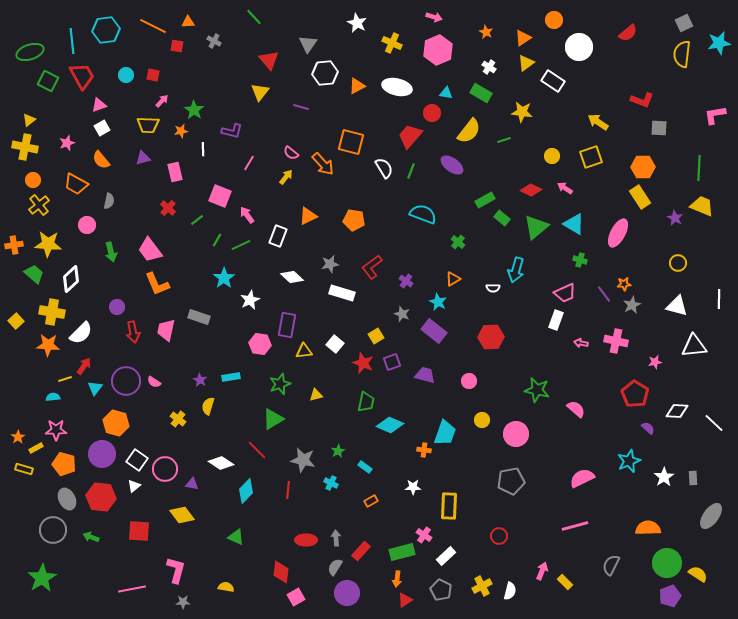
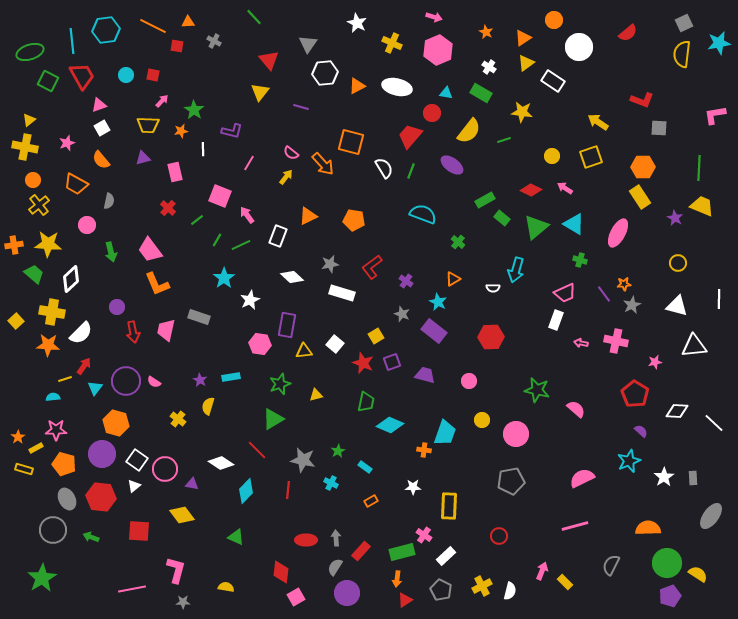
purple semicircle at (648, 428): moved 7 px left, 3 px down
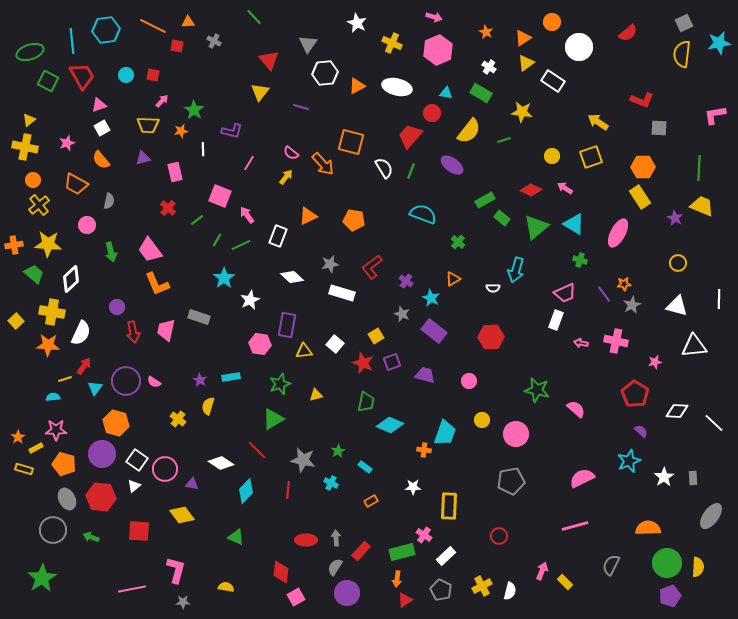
orange circle at (554, 20): moved 2 px left, 2 px down
cyan star at (438, 302): moved 7 px left, 4 px up
white semicircle at (81, 333): rotated 20 degrees counterclockwise
yellow semicircle at (698, 574): moved 7 px up; rotated 60 degrees clockwise
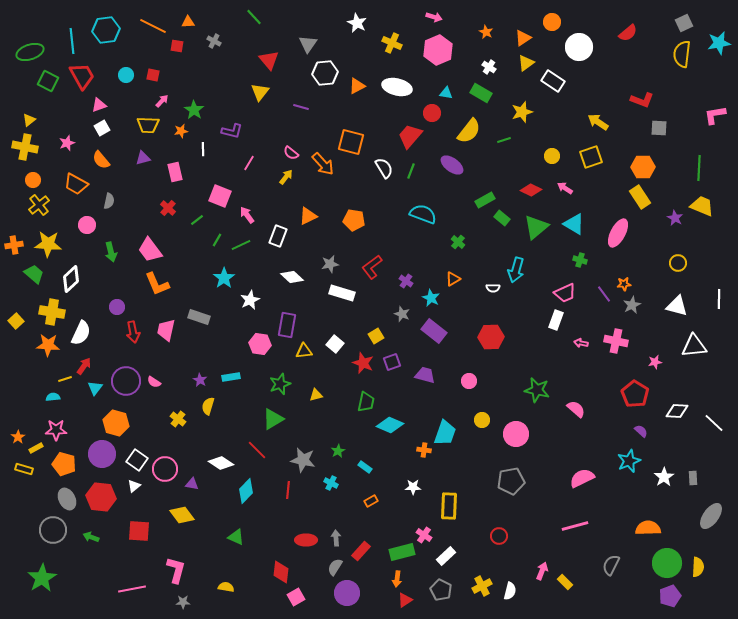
yellow star at (522, 112): rotated 25 degrees counterclockwise
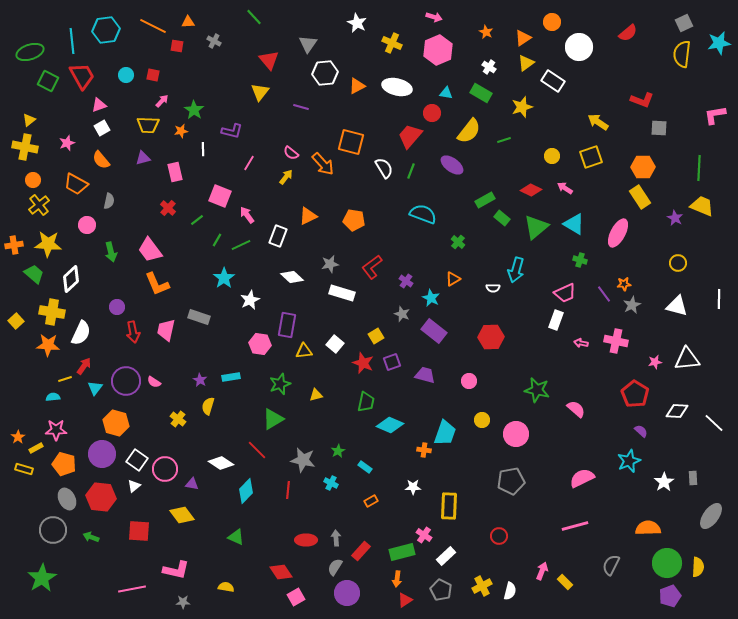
yellow star at (522, 112): moved 5 px up
white triangle at (694, 346): moved 7 px left, 13 px down
white star at (664, 477): moved 5 px down
pink L-shape at (176, 570): rotated 88 degrees clockwise
red diamond at (281, 572): rotated 40 degrees counterclockwise
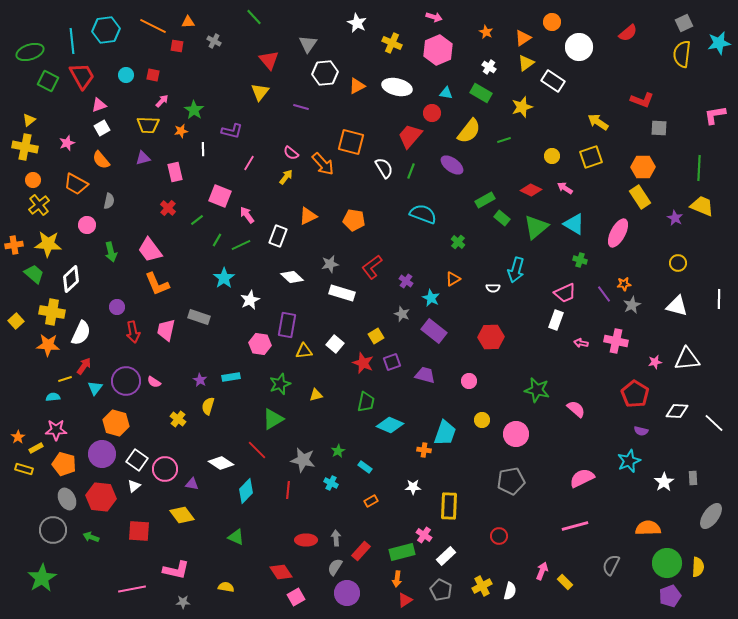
purple semicircle at (641, 431): rotated 152 degrees clockwise
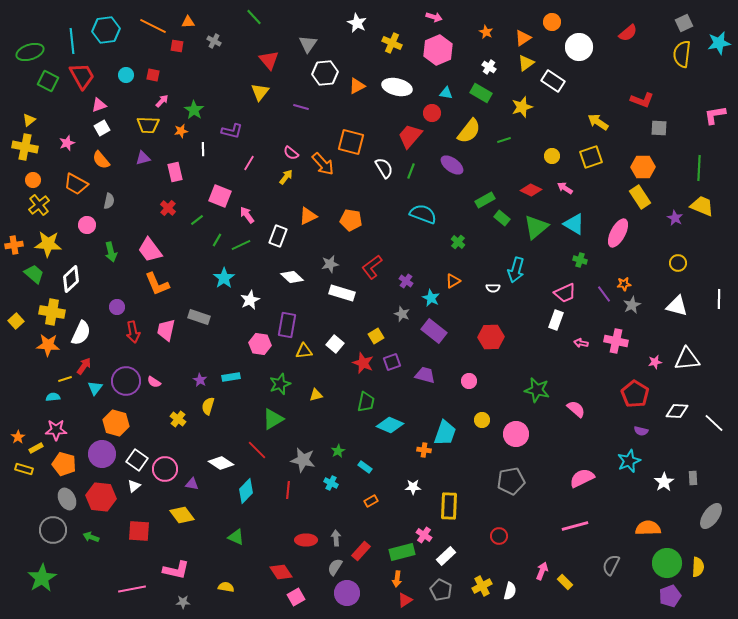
orange pentagon at (354, 220): moved 3 px left
orange triangle at (453, 279): moved 2 px down
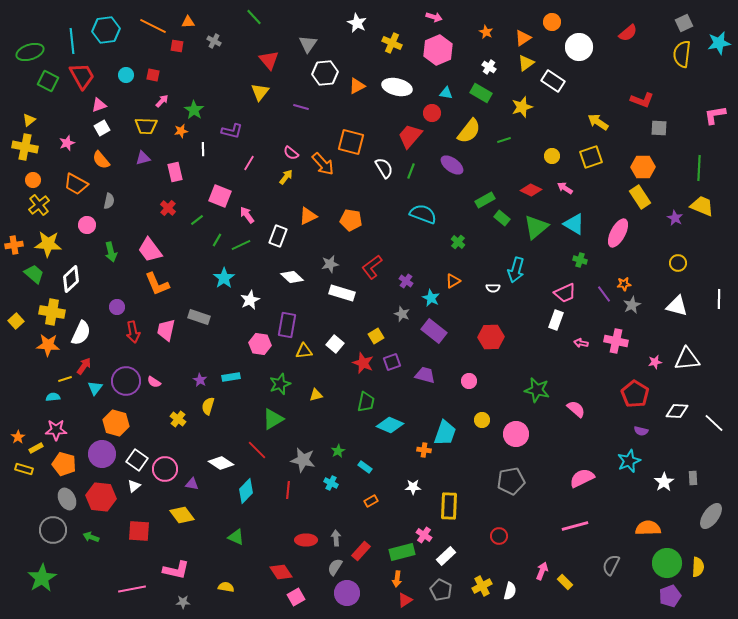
yellow trapezoid at (148, 125): moved 2 px left, 1 px down
